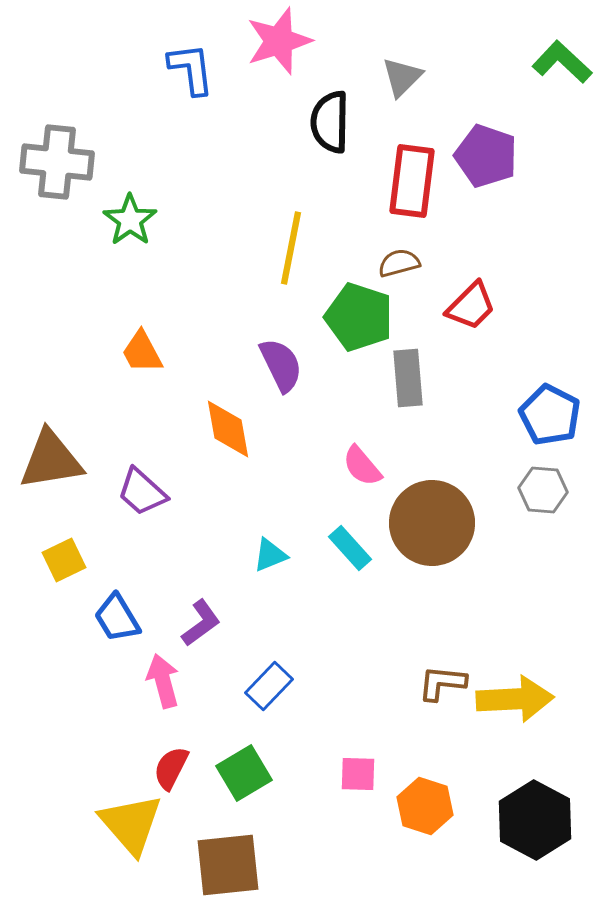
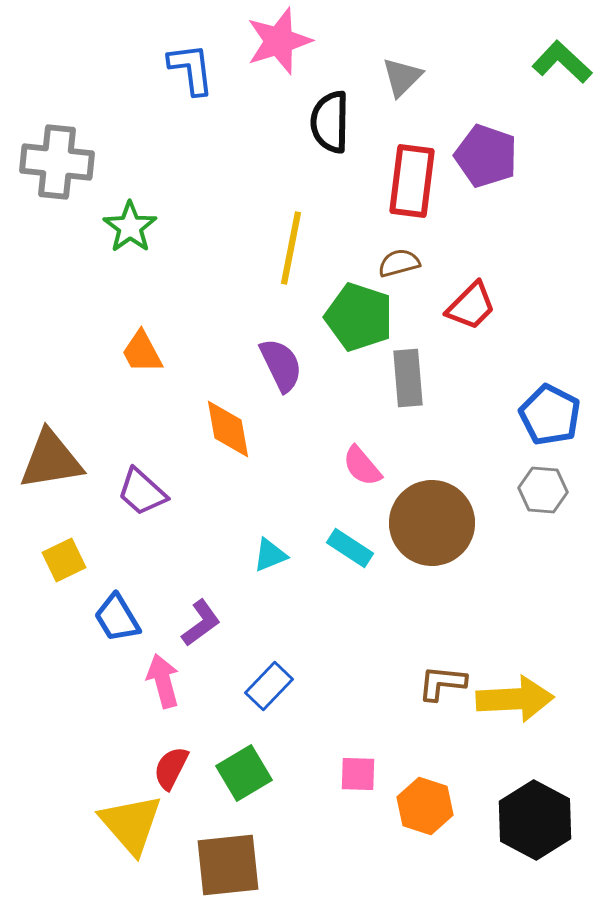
green star: moved 7 px down
cyan rectangle: rotated 15 degrees counterclockwise
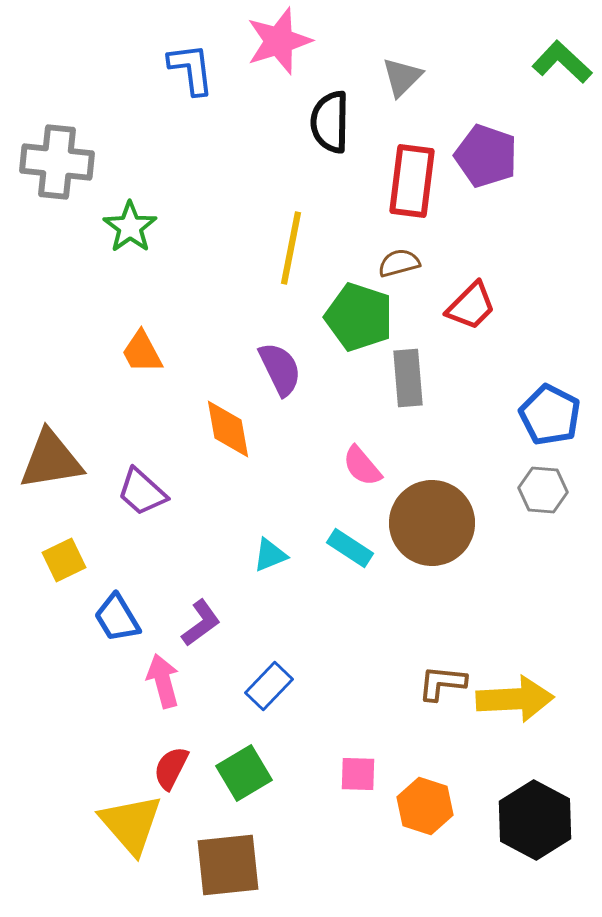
purple semicircle: moved 1 px left, 4 px down
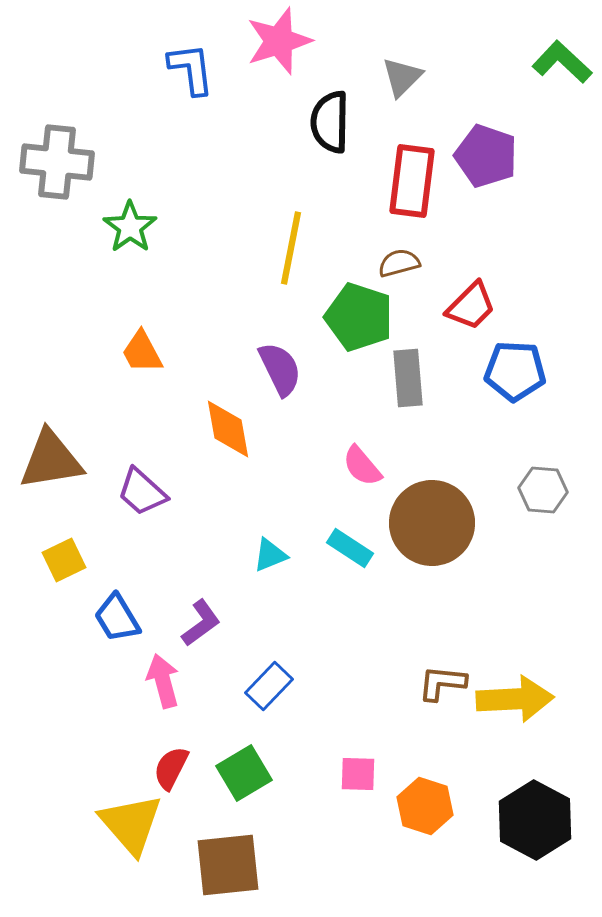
blue pentagon: moved 35 px left, 44 px up; rotated 24 degrees counterclockwise
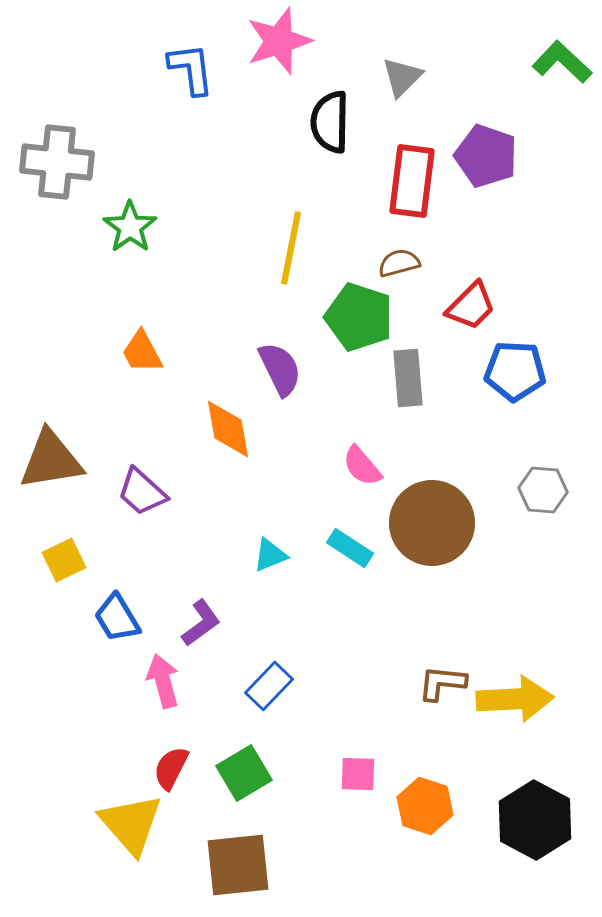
brown square: moved 10 px right
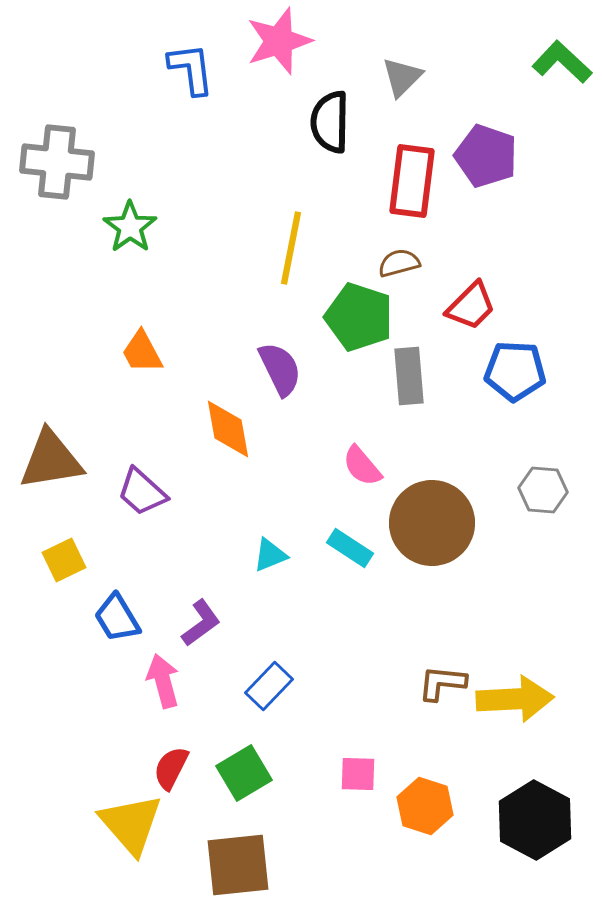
gray rectangle: moved 1 px right, 2 px up
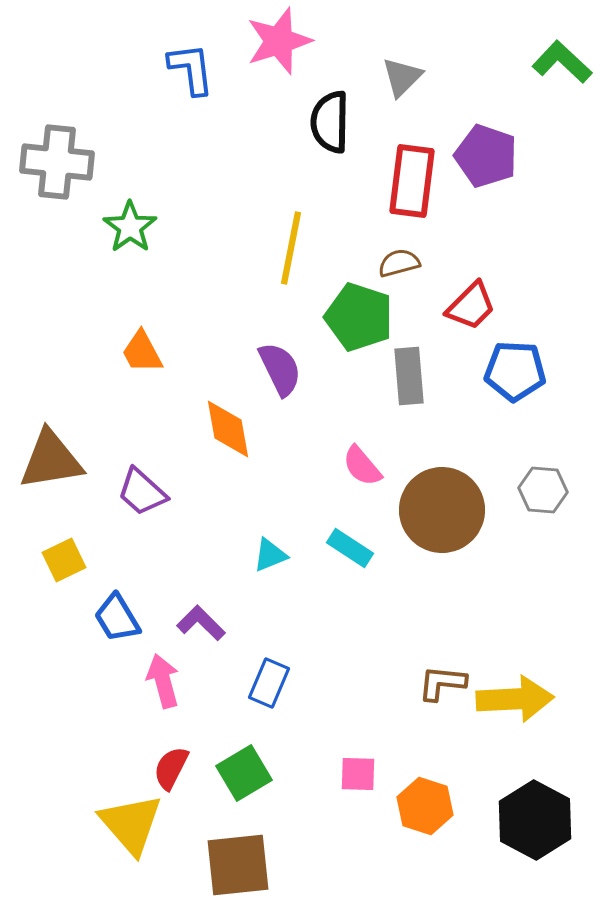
brown circle: moved 10 px right, 13 px up
purple L-shape: rotated 99 degrees counterclockwise
blue rectangle: moved 3 px up; rotated 21 degrees counterclockwise
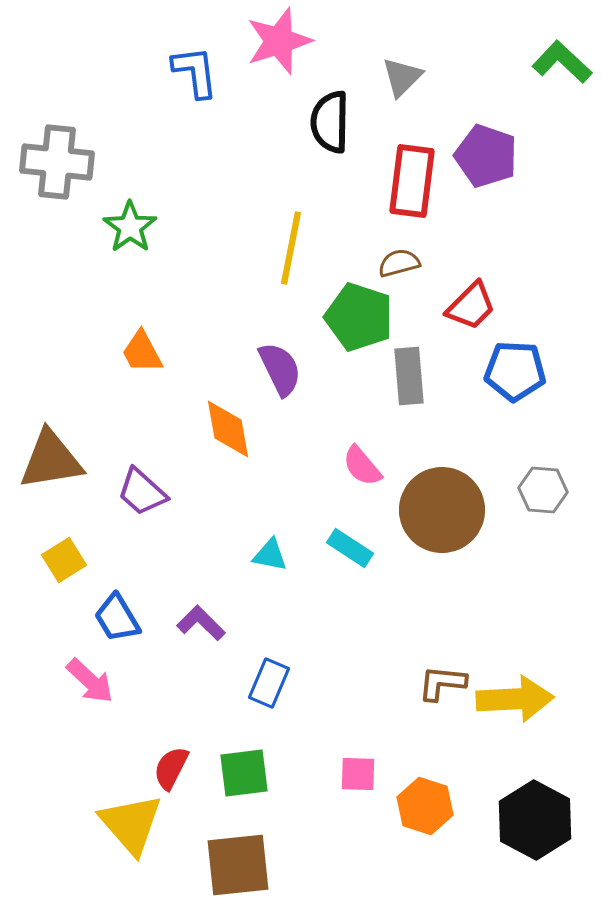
blue L-shape: moved 4 px right, 3 px down
cyan triangle: rotated 33 degrees clockwise
yellow square: rotated 6 degrees counterclockwise
pink arrow: moved 73 px left; rotated 148 degrees clockwise
green square: rotated 24 degrees clockwise
